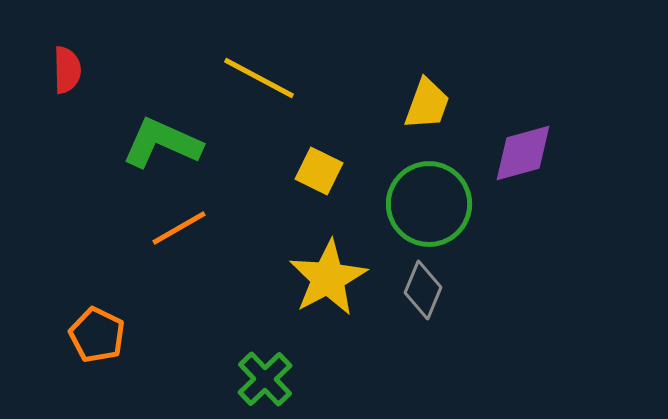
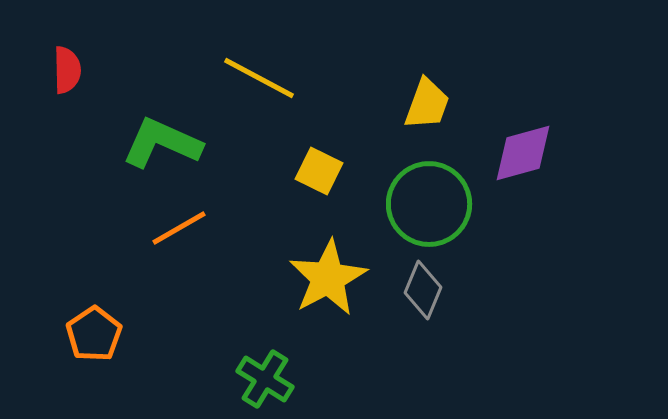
orange pentagon: moved 3 px left, 1 px up; rotated 12 degrees clockwise
green cross: rotated 14 degrees counterclockwise
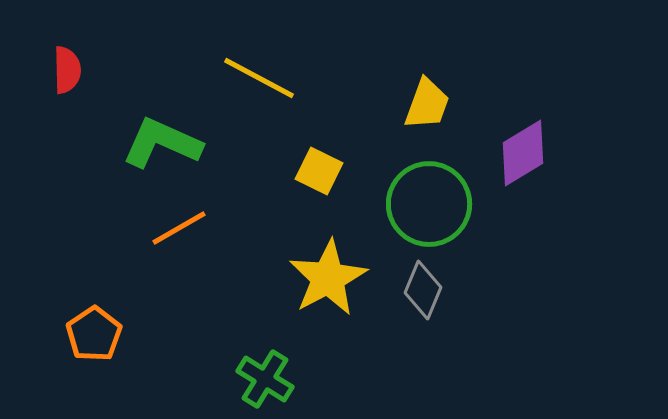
purple diamond: rotated 16 degrees counterclockwise
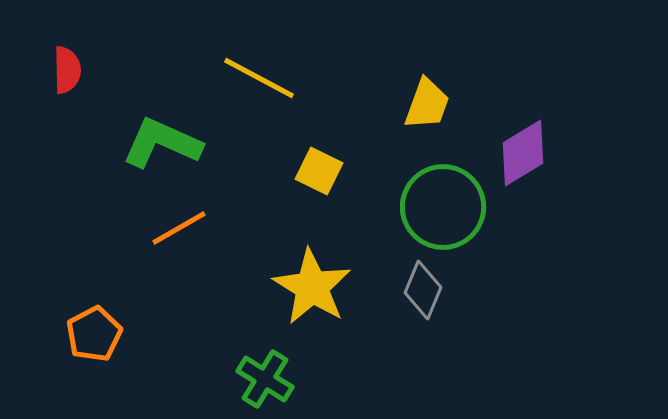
green circle: moved 14 px right, 3 px down
yellow star: moved 16 px left, 9 px down; rotated 12 degrees counterclockwise
orange pentagon: rotated 6 degrees clockwise
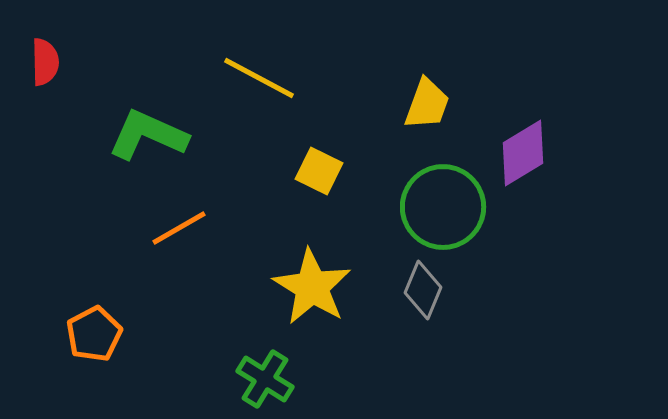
red semicircle: moved 22 px left, 8 px up
green L-shape: moved 14 px left, 8 px up
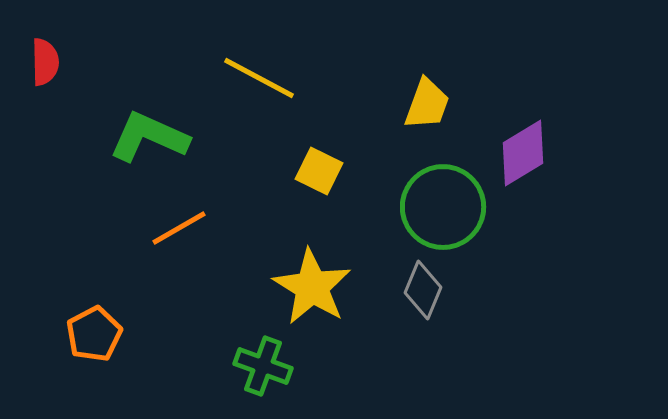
green L-shape: moved 1 px right, 2 px down
green cross: moved 2 px left, 13 px up; rotated 12 degrees counterclockwise
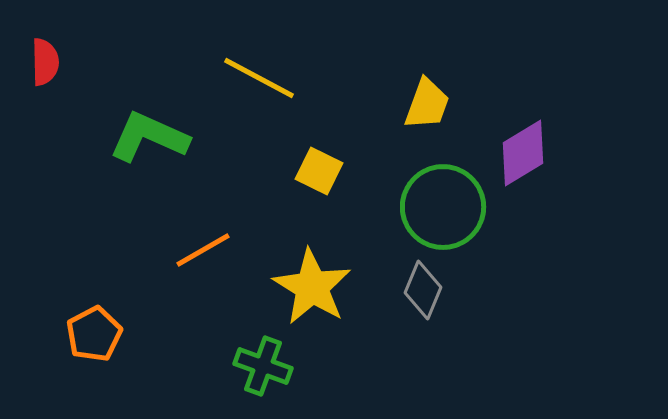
orange line: moved 24 px right, 22 px down
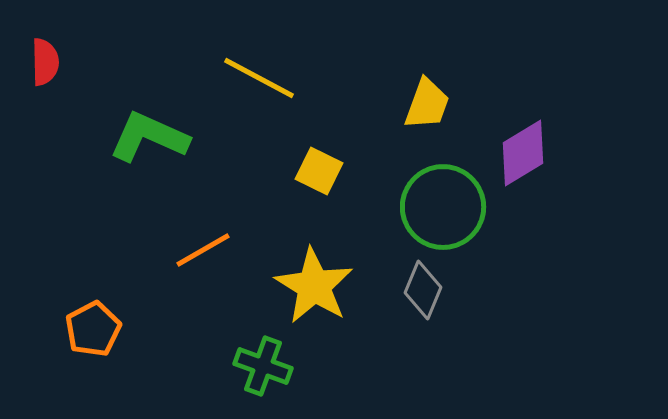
yellow star: moved 2 px right, 1 px up
orange pentagon: moved 1 px left, 5 px up
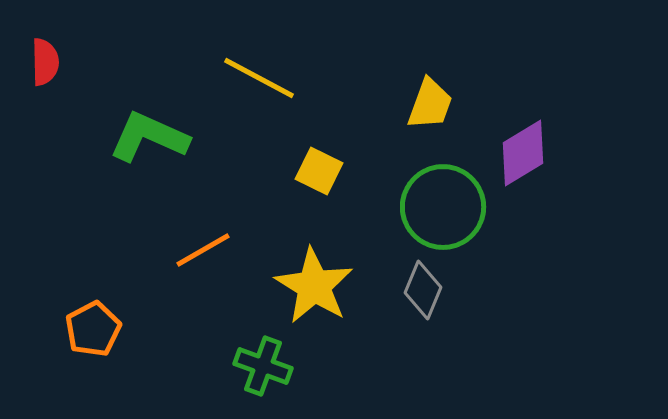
yellow trapezoid: moved 3 px right
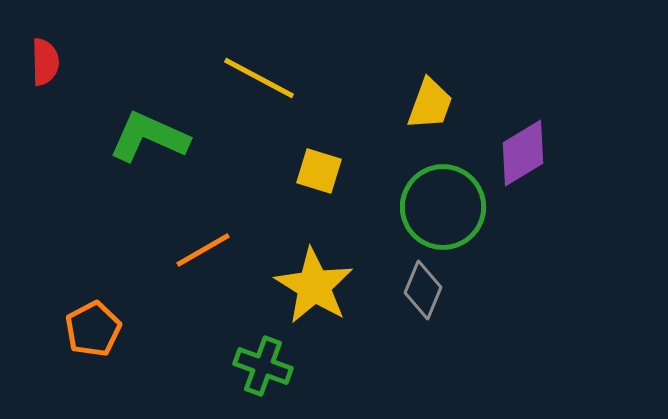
yellow square: rotated 9 degrees counterclockwise
